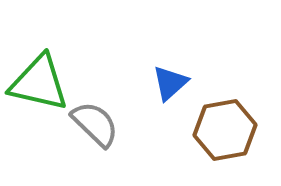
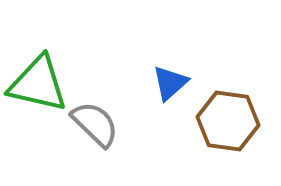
green triangle: moved 1 px left, 1 px down
brown hexagon: moved 3 px right, 9 px up; rotated 18 degrees clockwise
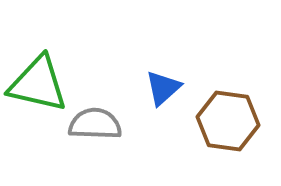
blue triangle: moved 7 px left, 5 px down
gray semicircle: rotated 42 degrees counterclockwise
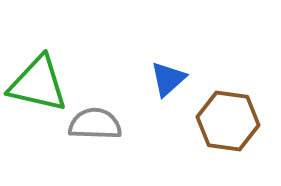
blue triangle: moved 5 px right, 9 px up
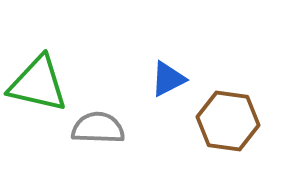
blue triangle: rotated 15 degrees clockwise
gray semicircle: moved 3 px right, 4 px down
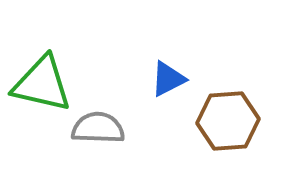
green triangle: moved 4 px right
brown hexagon: rotated 12 degrees counterclockwise
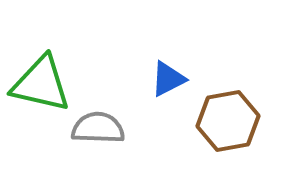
green triangle: moved 1 px left
brown hexagon: rotated 6 degrees counterclockwise
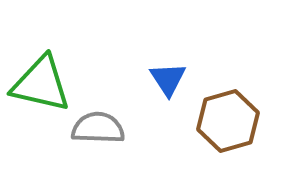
blue triangle: rotated 36 degrees counterclockwise
brown hexagon: rotated 6 degrees counterclockwise
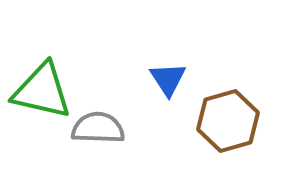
green triangle: moved 1 px right, 7 px down
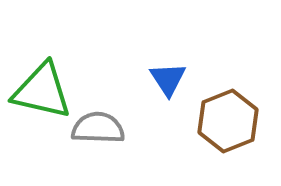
brown hexagon: rotated 6 degrees counterclockwise
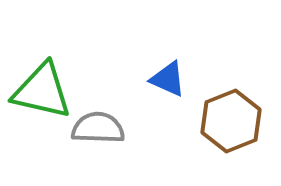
blue triangle: rotated 33 degrees counterclockwise
brown hexagon: moved 3 px right
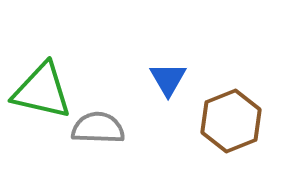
blue triangle: rotated 36 degrees clockwise
